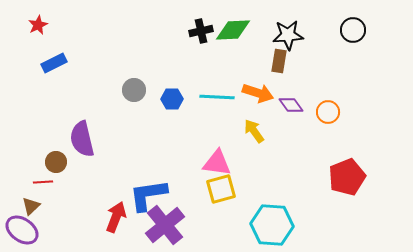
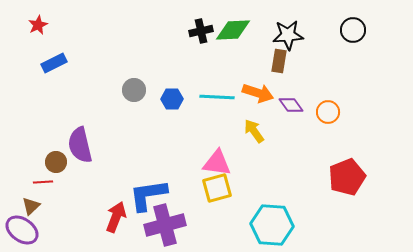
purple semicircle: moved 2 px left, 6 px down
yellow square: moved 4 px left, 1 px up
purple cross: rotated 24 degrees clockwise
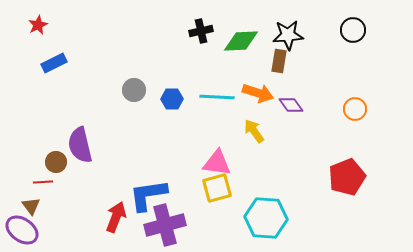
green diamond: moved 8 px right, 11 px down
orange circle: moved 27 px right, 3 px up
brown triangle: rotated 24 degrees counterclockwise
cyan hexagon: moved 6 px left, 7 px up
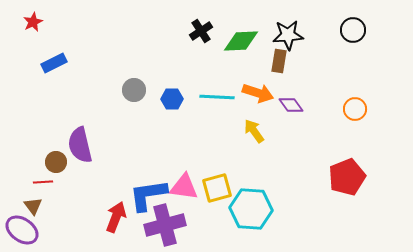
red star: moved 5 px left, 3 px up
black cross: rotated 20 degrees counterclockwise
pink triangle: moved 33 px left, 24 px down
brown triangle: moved 2 px right
cyan hexagon: moved 15 px left, 9 px up
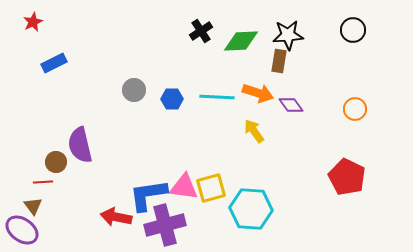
red pentagon: rotated 24 degrees counterclockwise
yellow square: moved 6 px left
red arrow: rotated 100 degrees counterclockwise
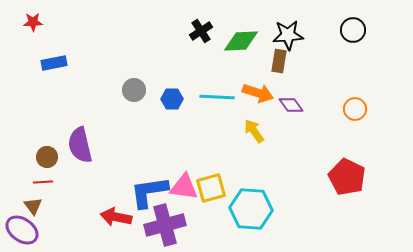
red star: rotated 24 degrees clockwise
blue rectangle: rotated 15 degrees clockwise
brown circle: moved 9 px left, 5 px up
blue L-shape: moved 1 px right, 3 px up
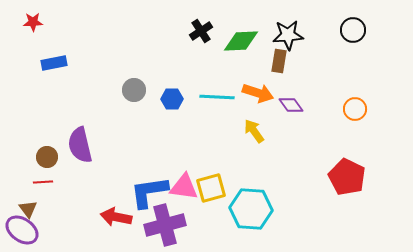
brown triangle: moved 5 px left, 3 px down
